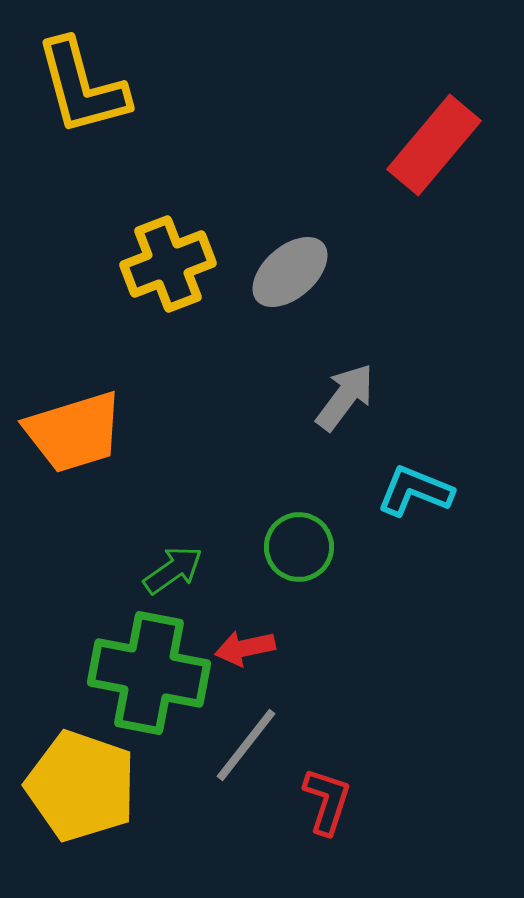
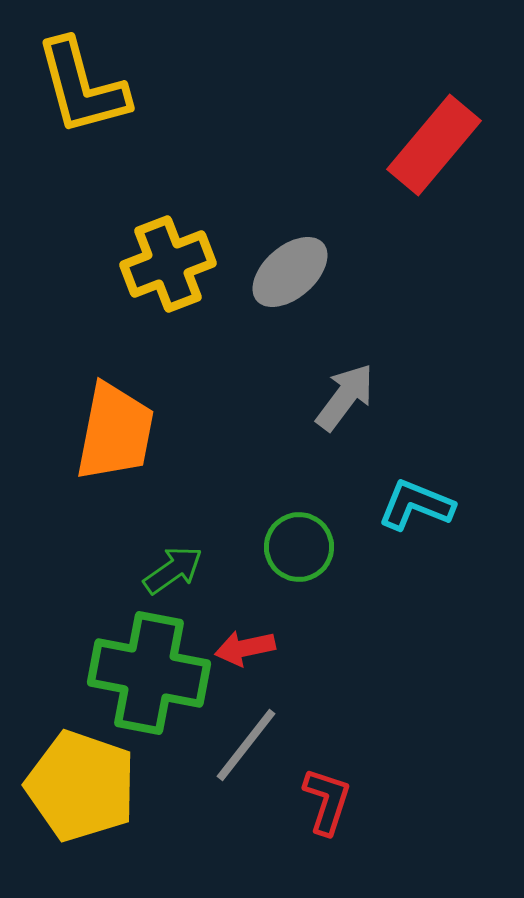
orange trapezoid: moved 41 px right; rotated 62 degrees counterclockwise
cyan L-shape: moved 1 px right, 14 px down
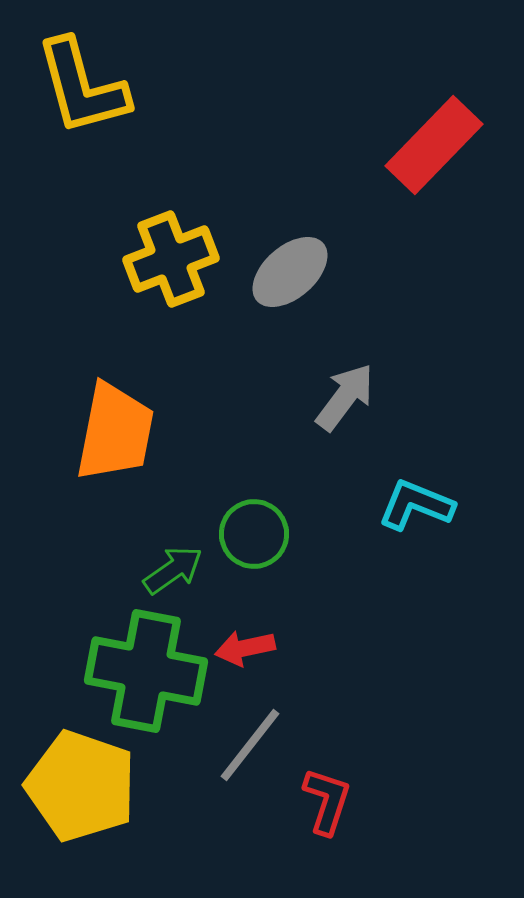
red rectangle: rotated 4 degrees clockwise
yellow cross: moved 3 px right, 5 px up
green circle: moved 45 px left, 13 px up
green cross: moved 3 px left, 2 px up
gray line: moved 4 px right
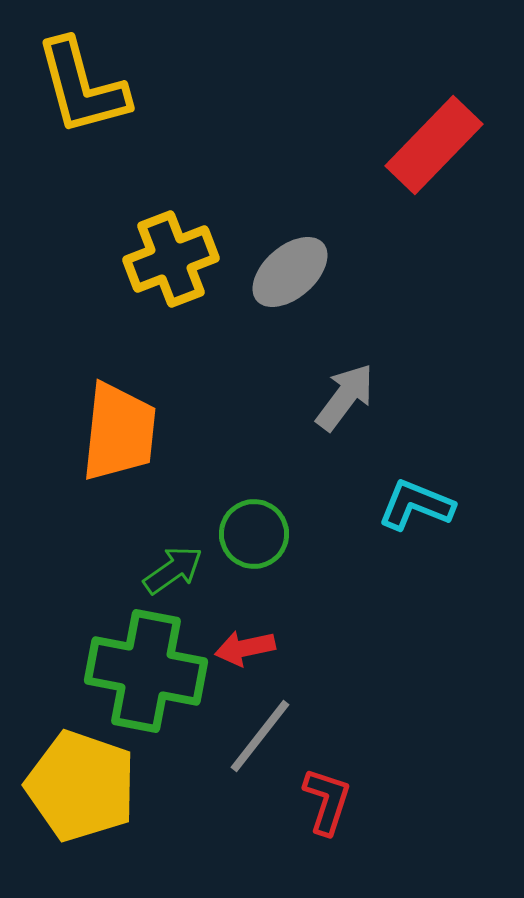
orange trapezoid: moved 4 px right; rotated 5 degrees counterclockwise
gray line: moved 10 px right, 9 px up
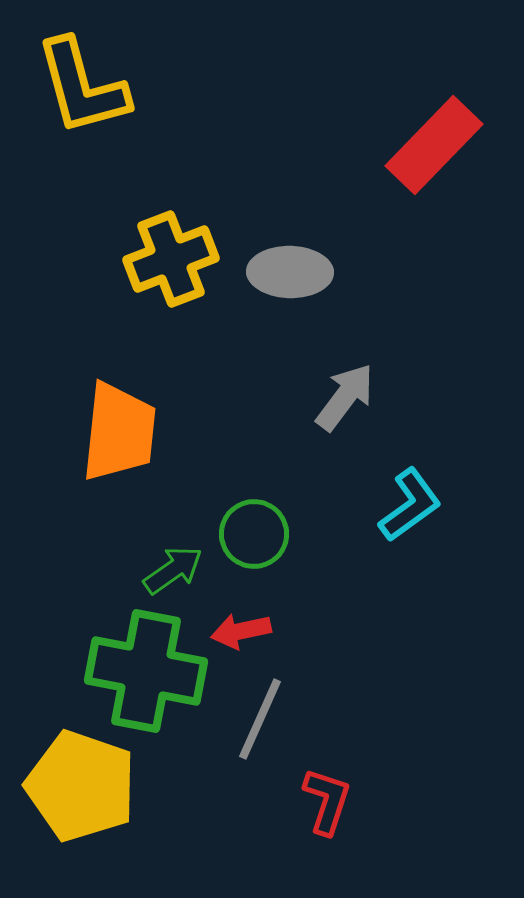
gray ellipse: rotated 42 degrees clockwise
cyan L-shape: moved 6 px left; rotated 122 degrees clockwise
red arrow: moved 4 px left, 17 px up
gray line: moved 17 px up; rotated 14 degrees counterclockwise
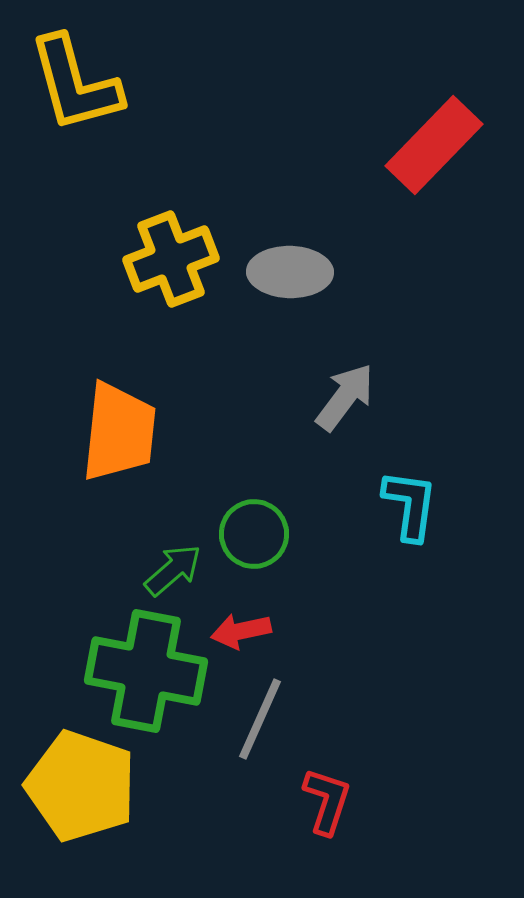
yellow L-shape: moved 7 px left, 3 px up
cyan L-shape: rotated 46 degrees counterclockwise
green arrow: rotated 6 degrees counterclockwise
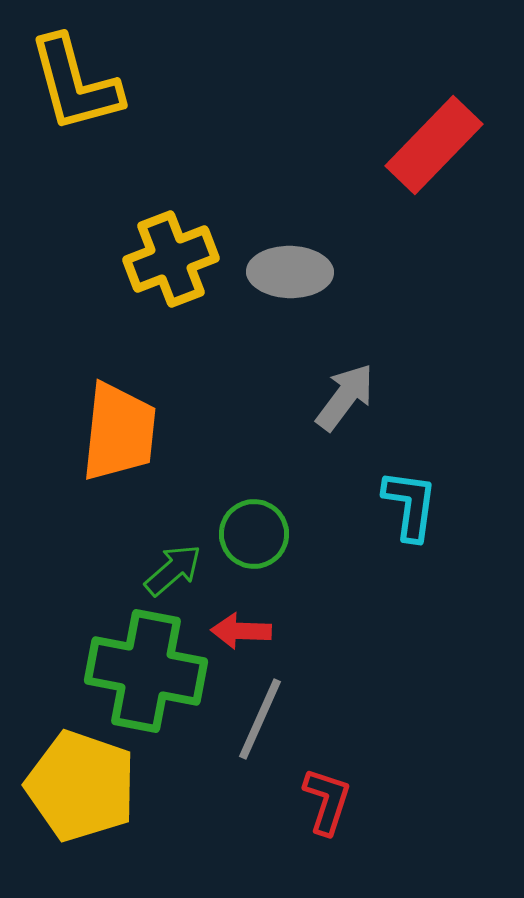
red arrow: rotated 14 degrees clockwise
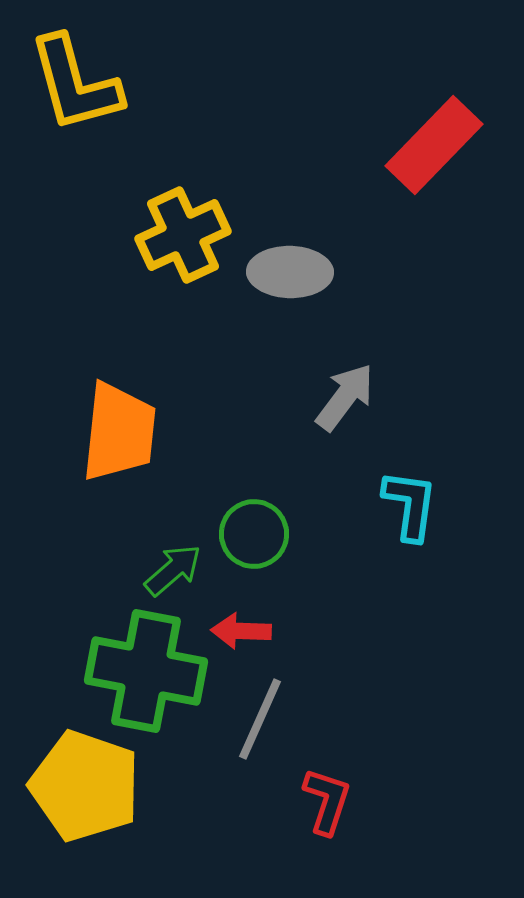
yellow cross: moved 12 px right, 24 px up; rotated 4 degrees counterclockwise
yellow pentagon: moved 4 px right
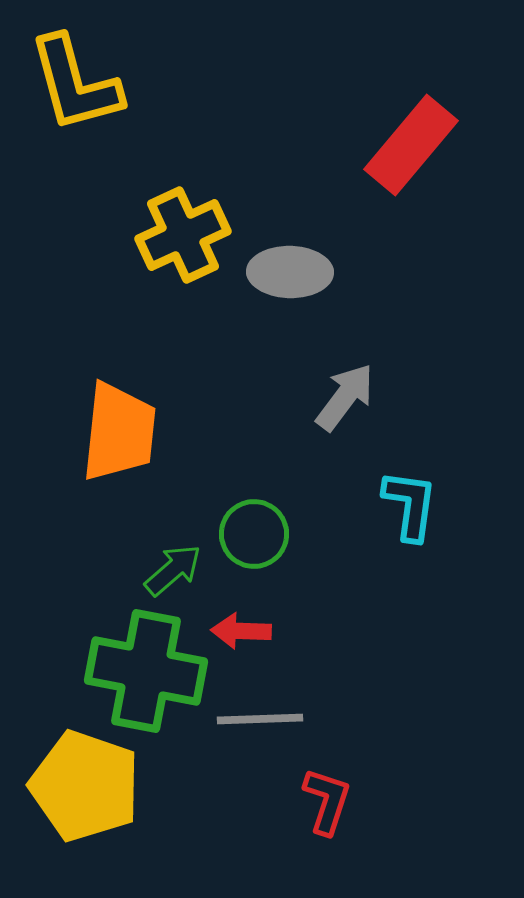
red rectangle: moved 23 px left; rotated 4 degrees counterclockwise
gray line: rotated 64 degrees clockwise
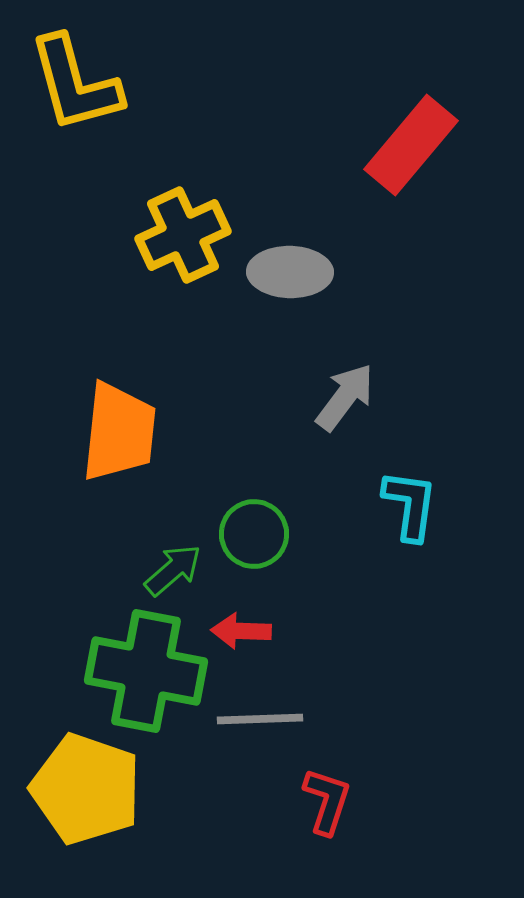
yellow pentagon: moved 1 px right, 3 px down
